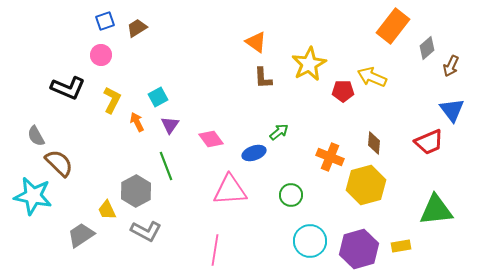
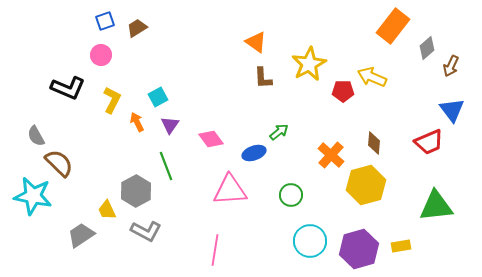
orange cross: moved 1 px right, 2 px up; rotated 20 degrees clockwise
green triangle: moved 4 px up
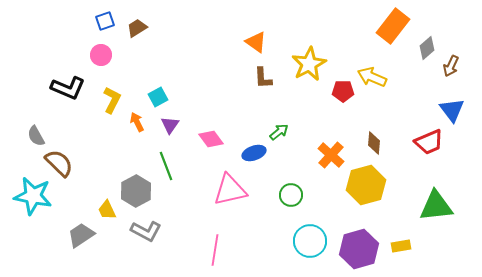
pink triangle: rotated 9 degrees counterclockwise
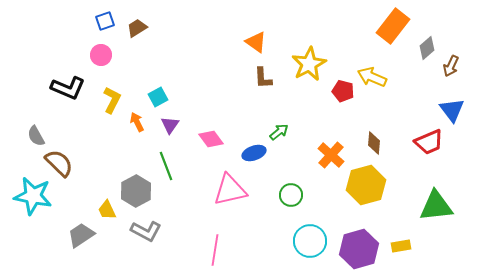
red pentagon: rotated 15 degrees clockwise
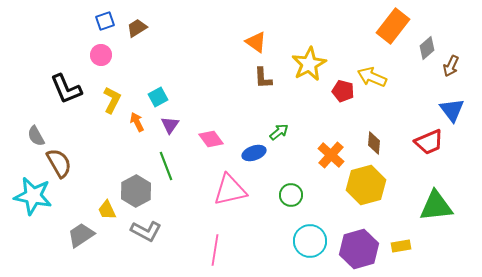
black L-shape: moved 2 px left, 1 px down; rotated 44 degrees clockwise
brown semicircle: rotated 16 degrees clockwise
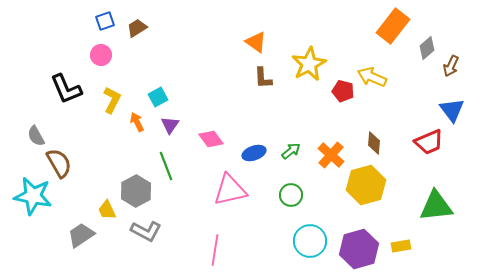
green arrow: moved 12 px right, 19 px down
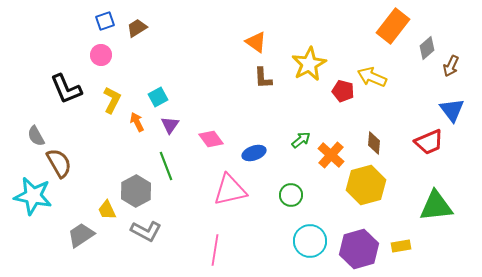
green arrow: moved 10 px right, 11 px up
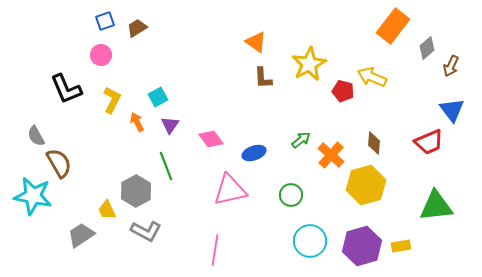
purple hexagon: moved 3 px right, 3 px up
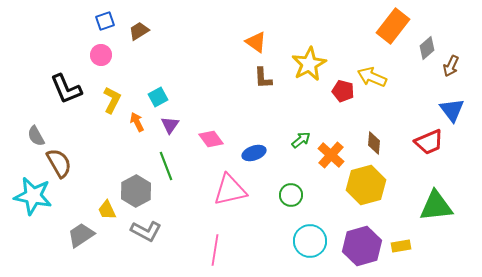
brown trapezoid: moved 2 px right, 3 px down
